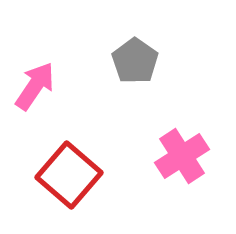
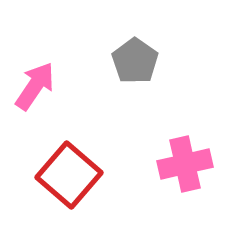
pink cross: moved 3 px right, 8 px down; rotated 20 degrees clockwise
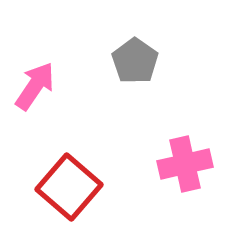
red square: moved 12 px down
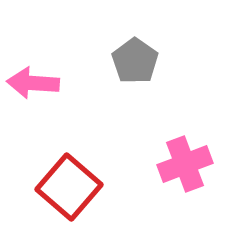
pink arrow: moved 2 px left, 3 px up; rotated 120 degrees counterclockwise
pink cross: rotated 8 degrees counterclockwise
